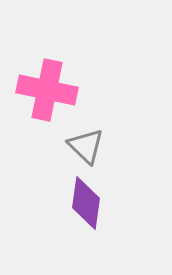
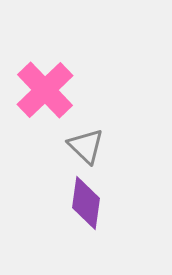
pink cross: moved 2 px left; rotated 34 degrees clockwise
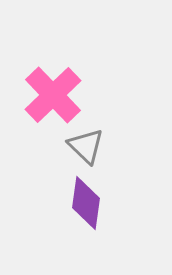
pink cross: moved 8 px right, 5 px down
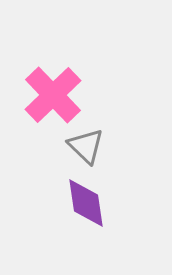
purple diamond: rotated 16 degrees counterclockwise
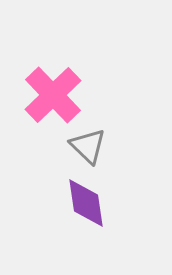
gray triangle: moved 2 px right
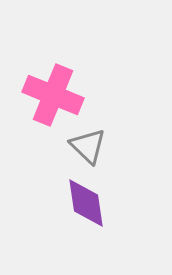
pink cross: rotated 24 degrees counterclockwise
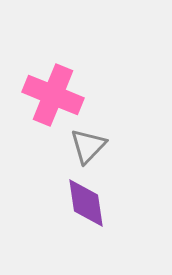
gray triangle: rotated 30 degrees clockwise
